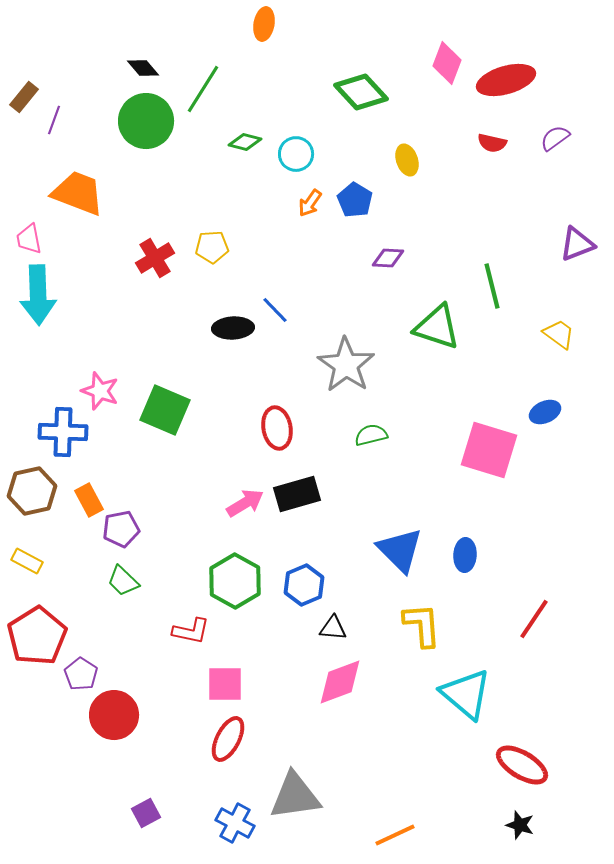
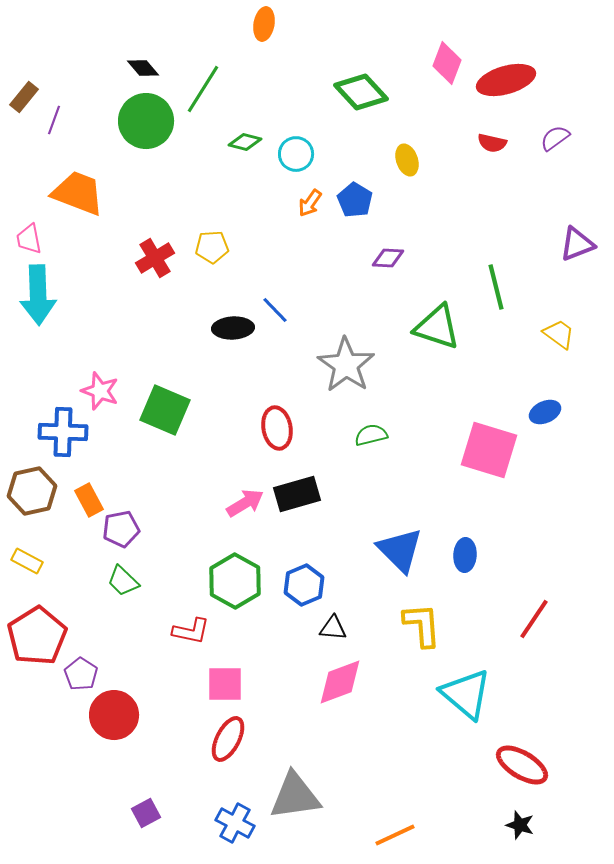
green line at (492, 286): moved 4 px right, 1 px down
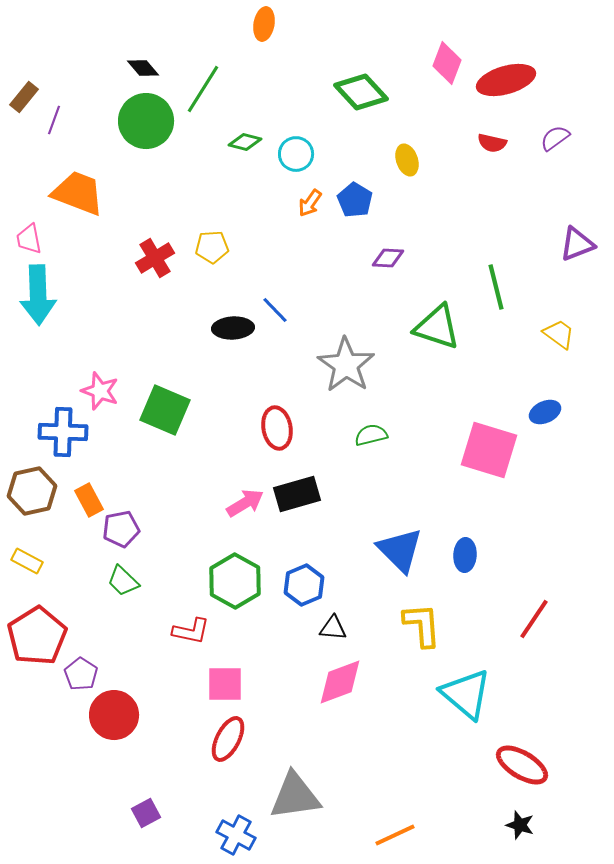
blue cross at (235, 823): moved 1 px right, 12 px down
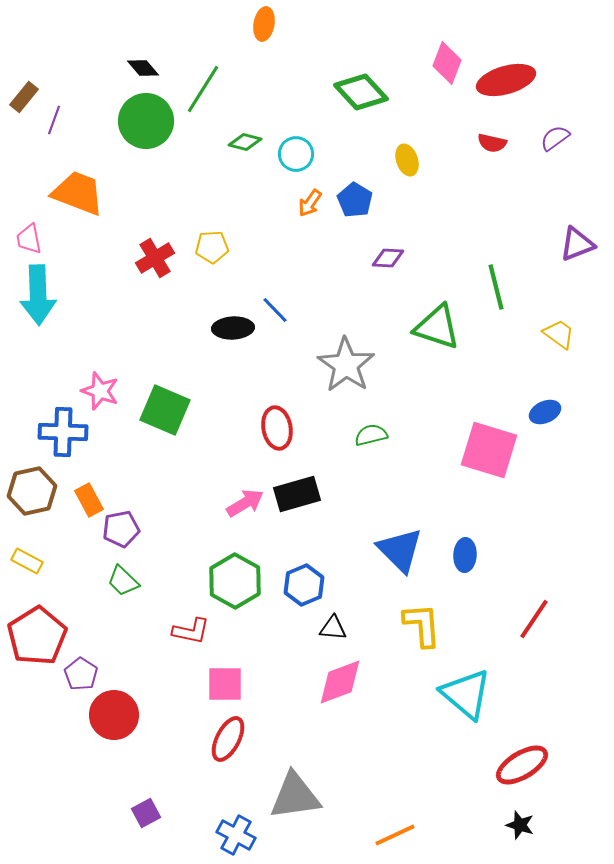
red ellipse at (522, 765): rotated 62 degrees counterclockwise
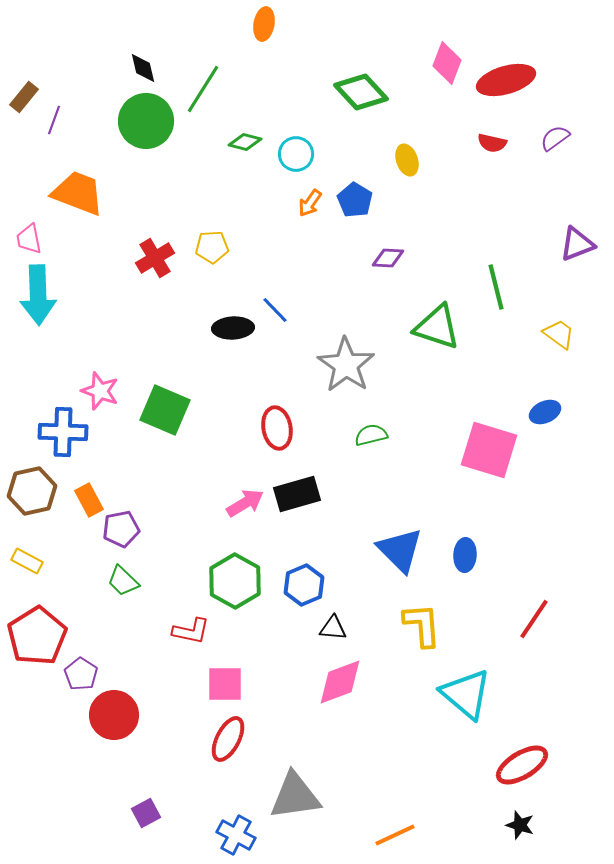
black diamond at (143, 68): rotated 28 degrees clockwise
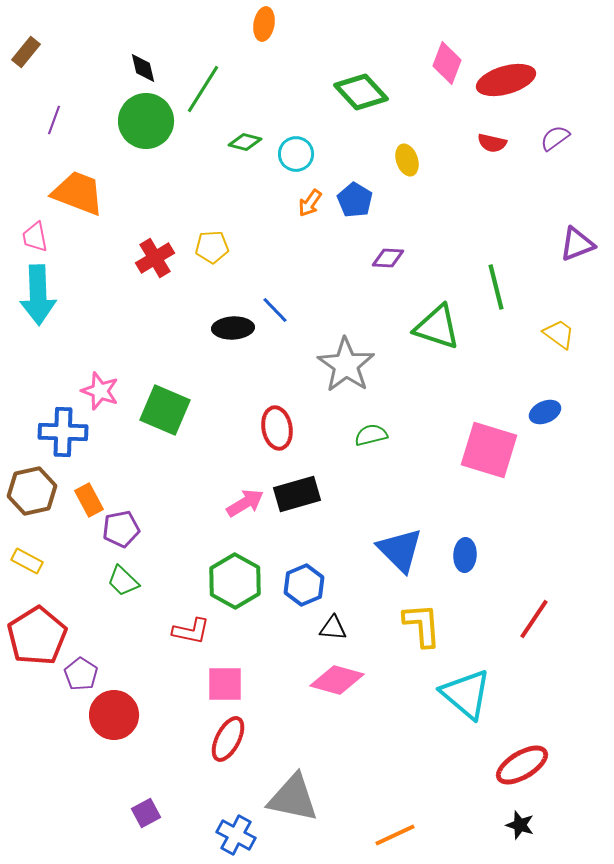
brown rectangle at (24, 97): moved 2 px right, 45 px up
pink trapezoid at (29, 239): moved 6 px right, 2 px up
pink diamond at (340, 682): moved 3 px left, 2 px up; rotated 36 degrees clockwise
gray triangle at (295, 796): moved 2 px left, 2 px down; rotated 20 degrees clockwise
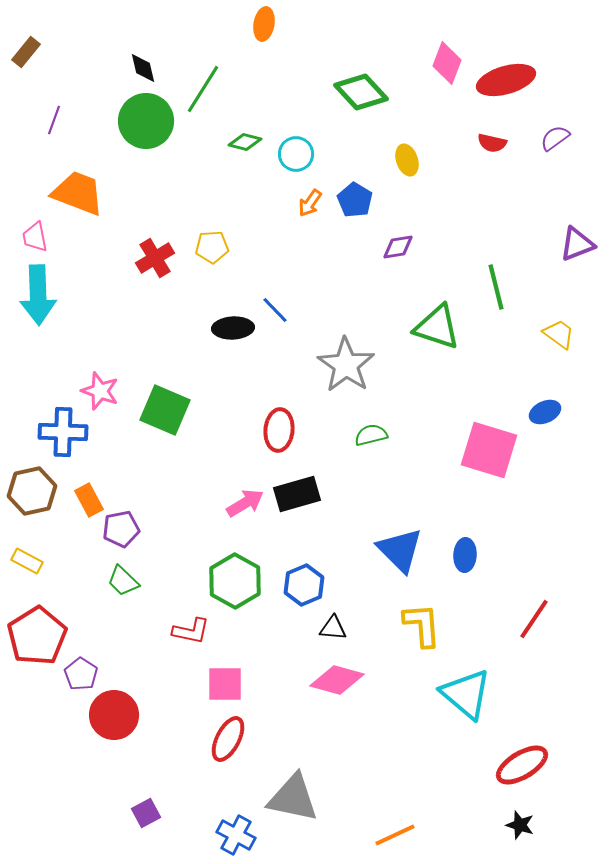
purple diamond at (388, 258): moved 10 px right, 11 px up; rotated 12 degrees counterclockwise
red ellipse at (277, 428): moved 2 px right, 2 px down; rotated 15 degrees clockwise
